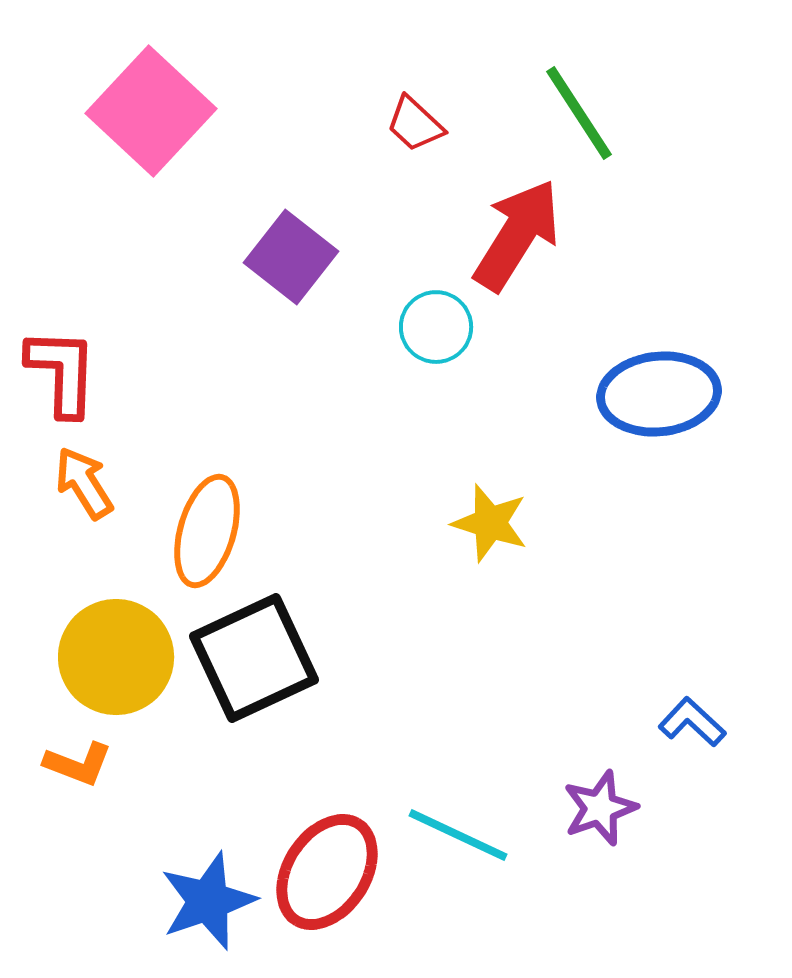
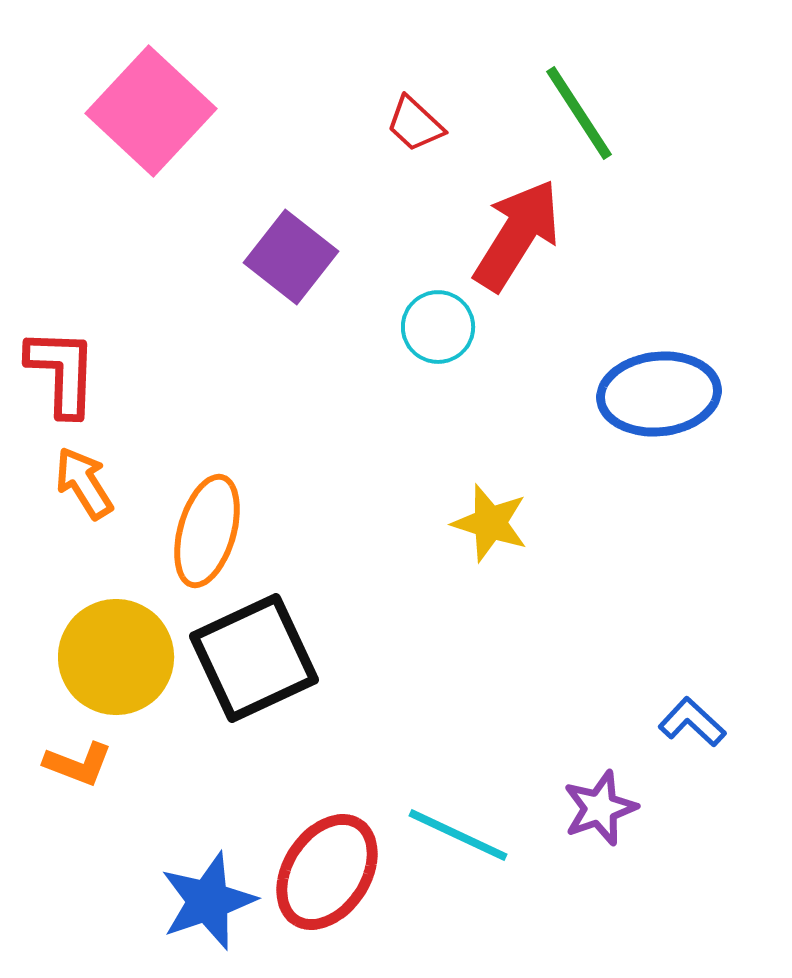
cyan circle: moved 2 px right
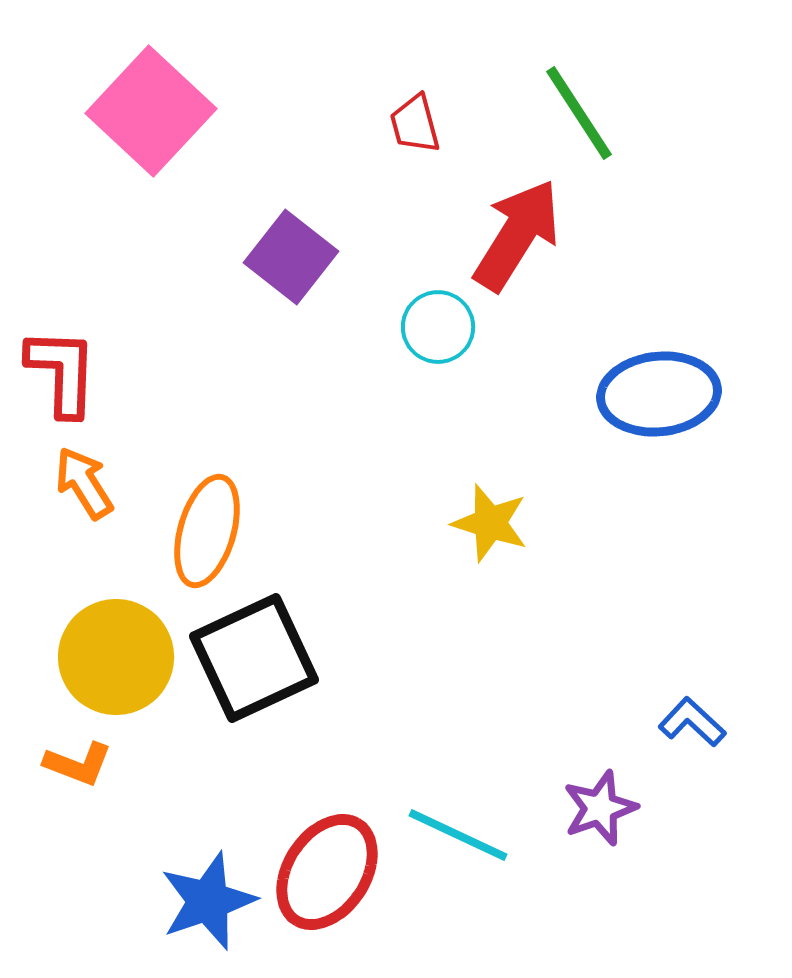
red trapezoid: rotated 32 degrees clockwise
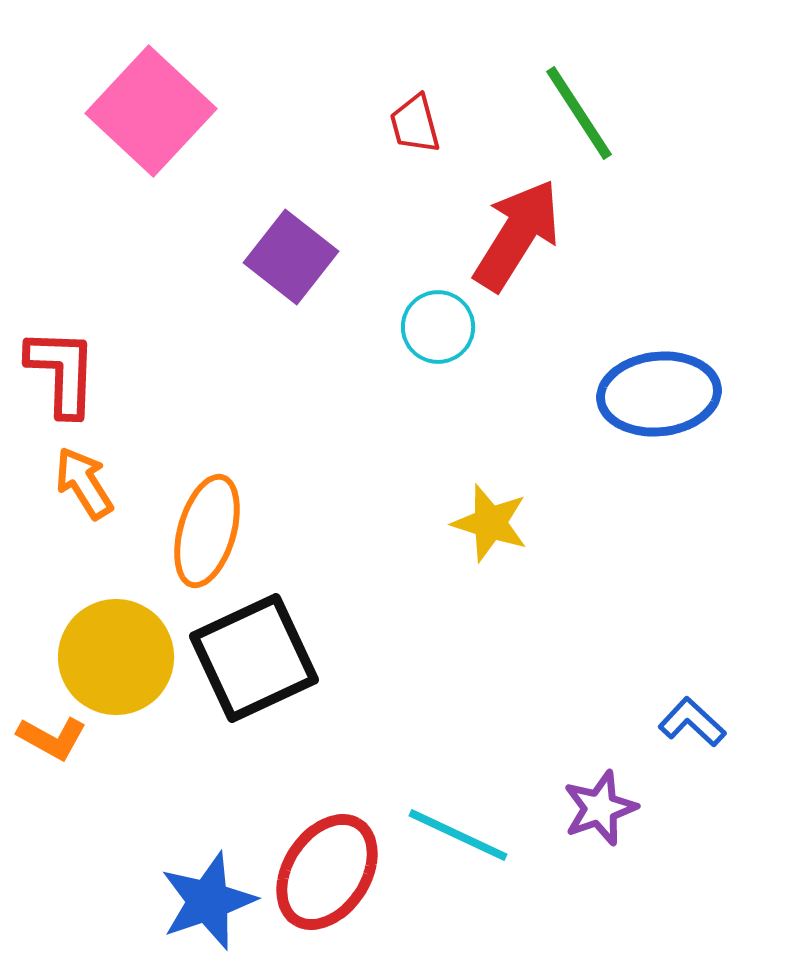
orange L-shape: moved 26 px left, 26 px up; rotated 8 degrees clockwise
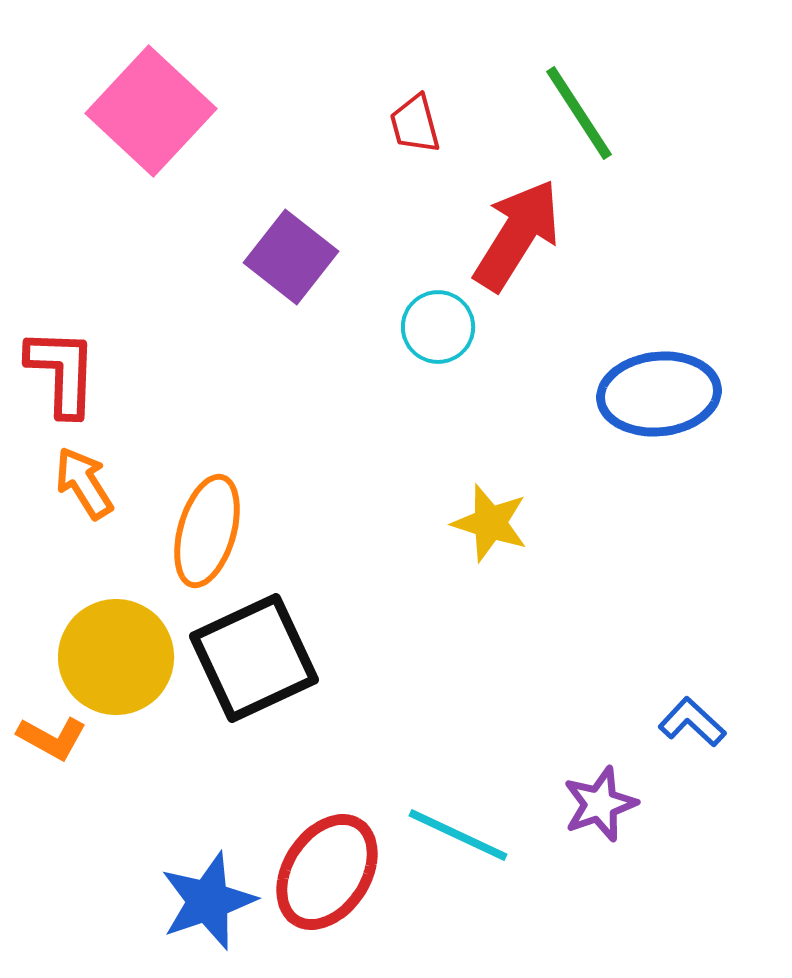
purple star: moved 4 px up
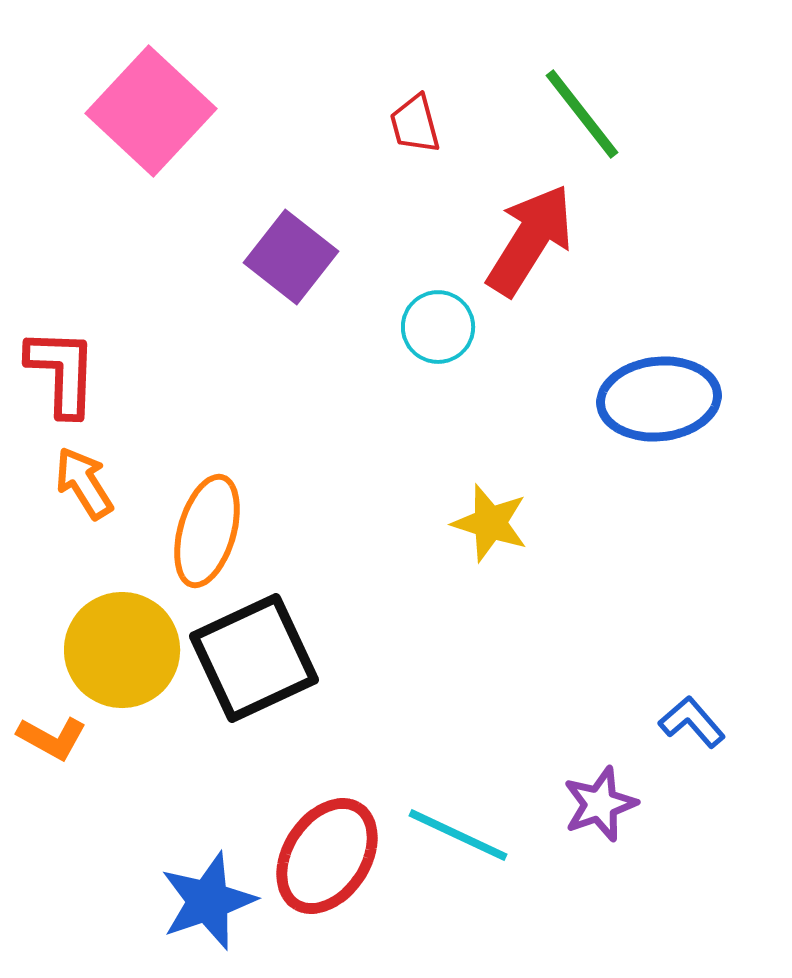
green line: moved 3 px right, 1 px down; rotated 5 degrees counterclockwise
red arrow: moved 13 px right, 5 px down
blue ellipse: moved 5 px down
yellow circle: moved 6 px right, 7 px up
blue L-shape: rotated 6 degrees clockwise
red ellipse: moved 16 px up
